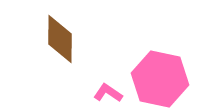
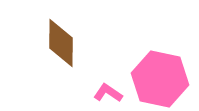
brown diamond: moved 1 px right, 4 px down
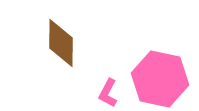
pink L-shape: rotated 96 degrees counterclockwise
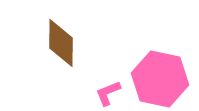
pink L-shape: rotated 40 degrees clockwise
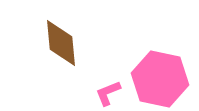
brown diamond: rotated 6 degrees counterclockwise
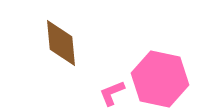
pink L-shape: moved 4 px right
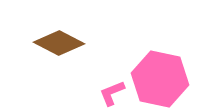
brown diamond: moved 2 px left; rotated 57 degrees counterclockwise
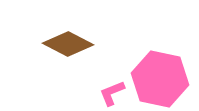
brown diamond: moved 9 px right, 1 px down
